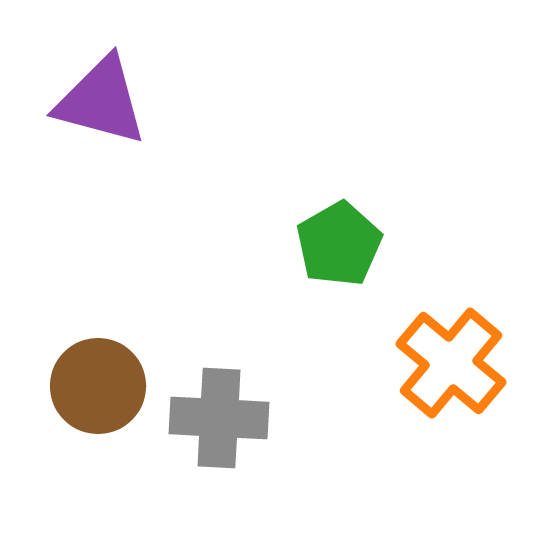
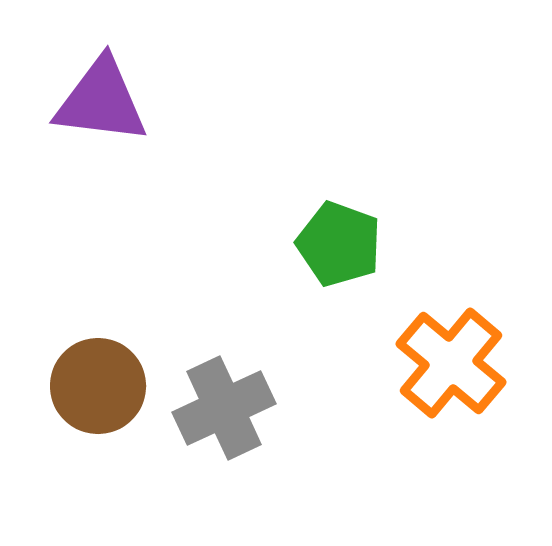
purple triangle: rotated 8 degrees counterclockwise
green pentagon: rotated 22 degrees counterclockwise
gray cross: moved 5 px right, 10 px up; rotated 28 degrees counterclockwise
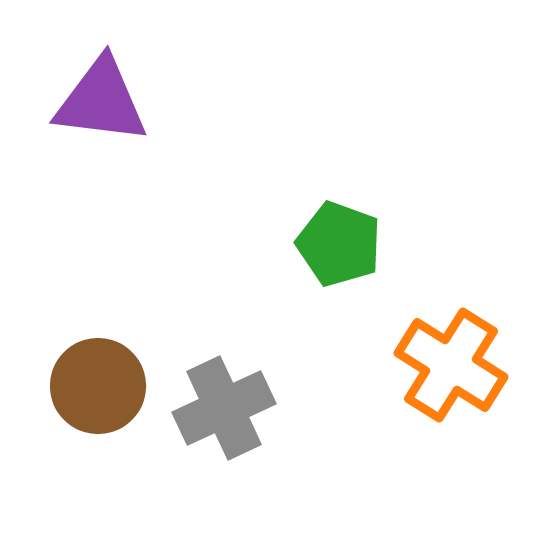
orange cross: moved 2 px down; rotated 8 degrees counterclockwise
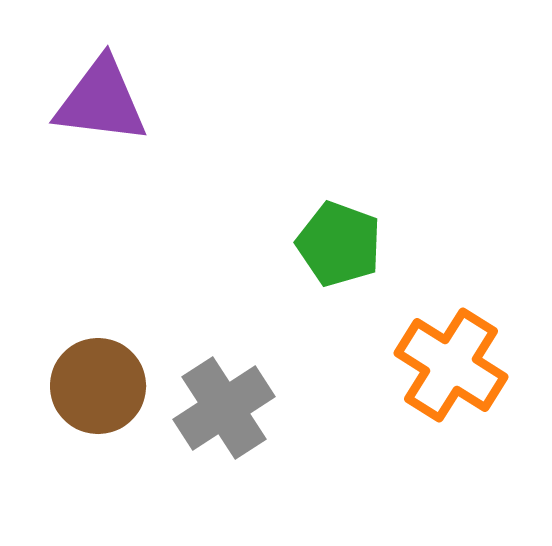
gray cross: rotated 8 degrees counterclockwise
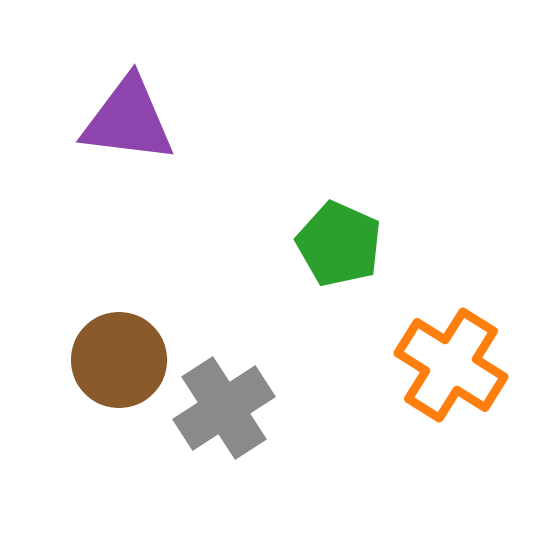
purple triangle: moved 27 px right, 19 px down
green pentagon: rotated 4 degrees clockwise
brown circle: moved 21 px right, 26 px up
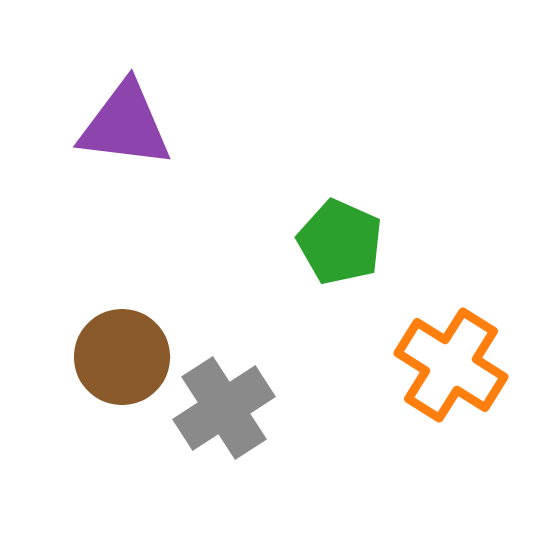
purple triangle: moved 3 px left, 5 px down
green pentagon: moved 1 px right, 2 px up
brown circle: moved 3 px right, 3 px up
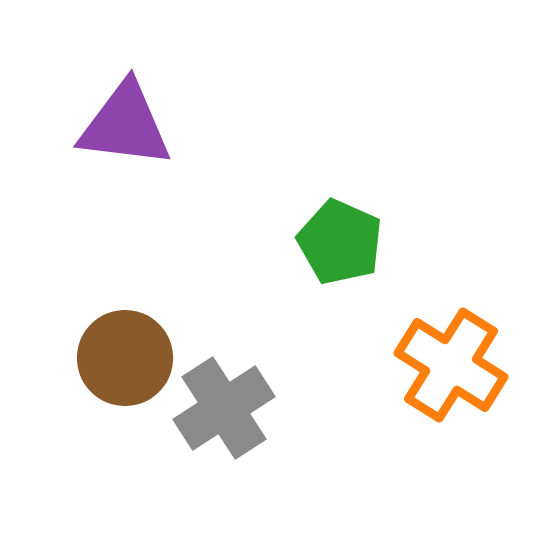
brown circle: moved 3 px right, 1 px down
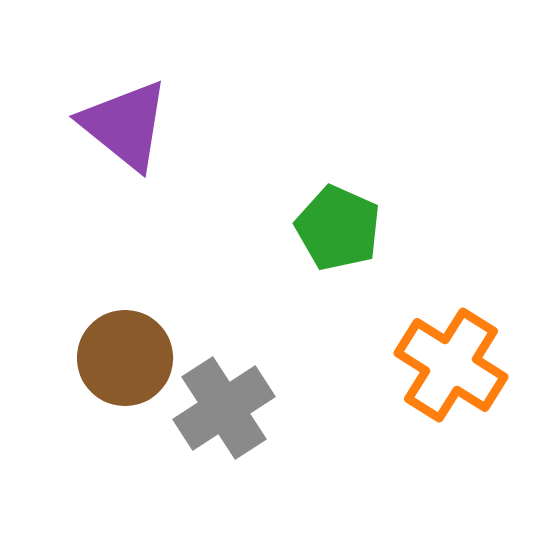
purple triangle: rotated 32 degrees clockwise
green pentagon: moved 2 px left, 14 px up
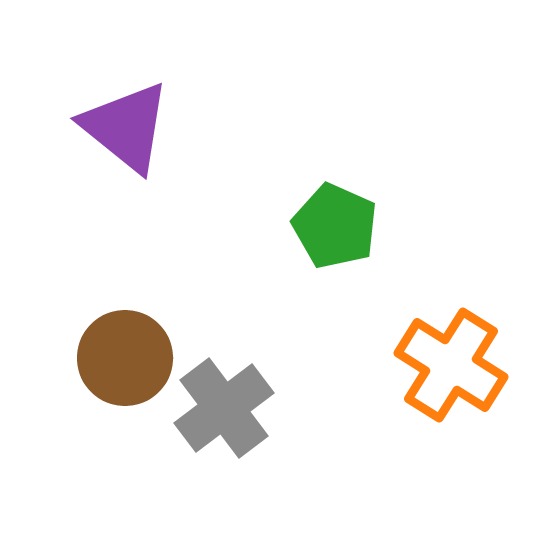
purple triangle: moved 1 px right, 2 px down
green pentagon: moved 3 px left, 2 px up
gray cross: rotated 4 degrees counterclockwise
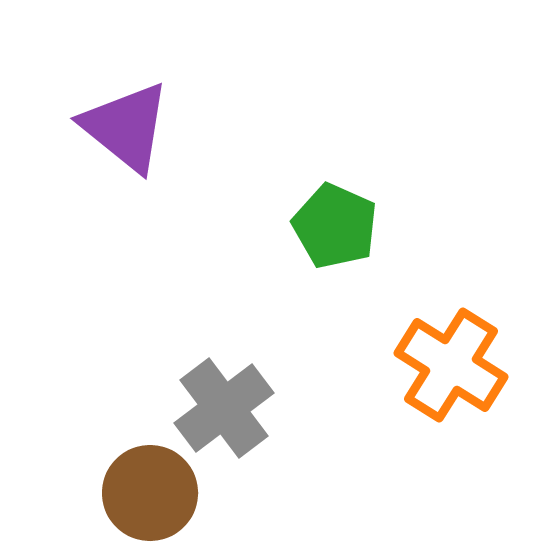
brown circle: moved 25 px right, 135 px down
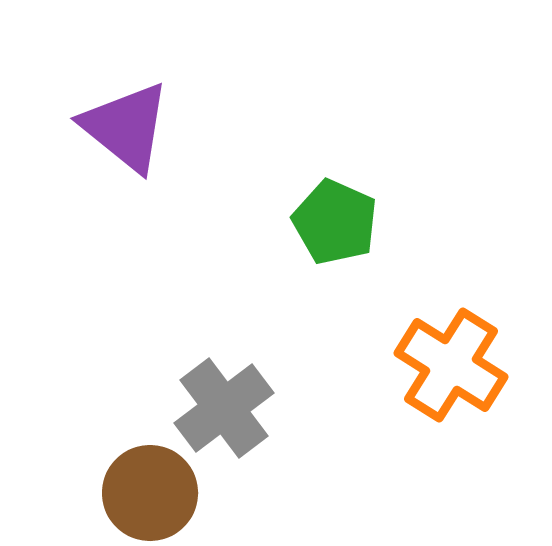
green pentagon: moved 4 px up
